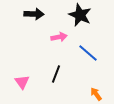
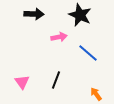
black line: moved 6 px down
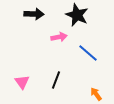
black star: moved 3 px left
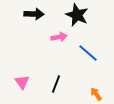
black line: moved 4 px down
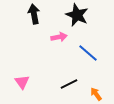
black arrow: rotated 102 degrees counterclockwise
black line: moved 13 px right; rotated 42 degrees clockwise
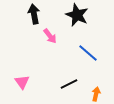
pink arrow: moved 9 px left, 1 px up; rotated 63 degrees clockwise
orange arrow: rotated 48 degrees clockwise
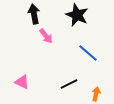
pink arrow: moved 4 px left
pink triangle: rotated 28 degrees counterclockwise
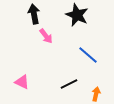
blue line: moved 2 px down
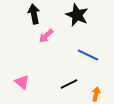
pink arrow: rotated 84 degrees clockwise
blue line: rotated 15 degrees counterclockwise
pink triangle: rotated 14 degrees clockwise
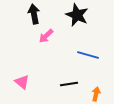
blue line: rotated 10 degrees counterclockwise
black line: rotated 18 degrees clockwise
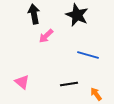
orange arrow: rotated 48 degrees counterclockwise
